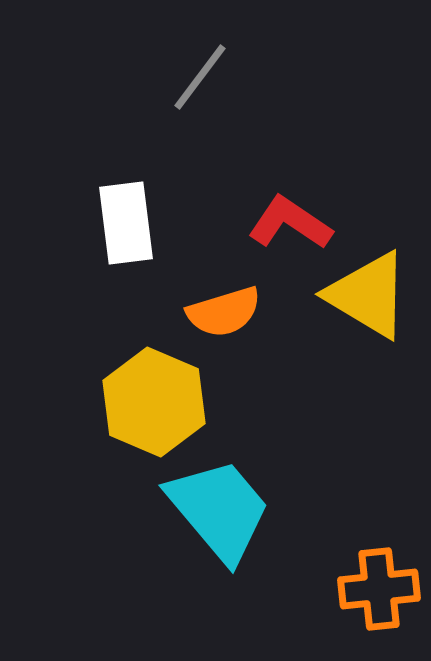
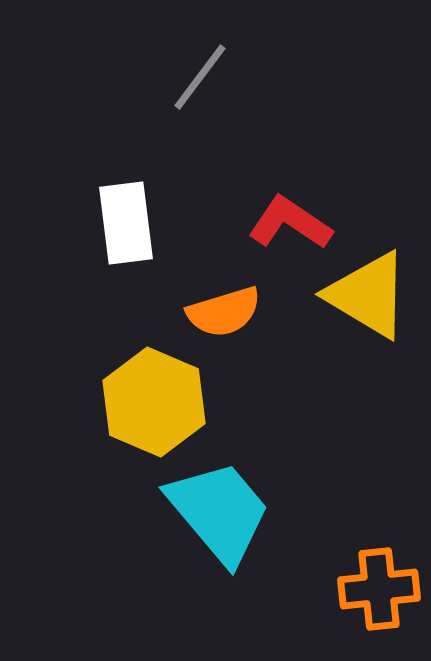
cyan trapezoid: moved 2 px down
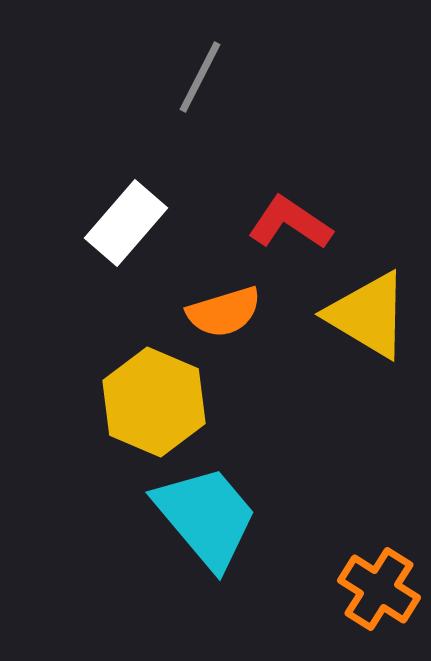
gray line: rotated 10 degrees counterclockwise
white rectangle: rotated 48 degrees clockwise
yellow triangle: moved 20 px down
cyan trapezoid: moved 13 px left, 5 px down
orange cross: rotated 38 degrees clockwise
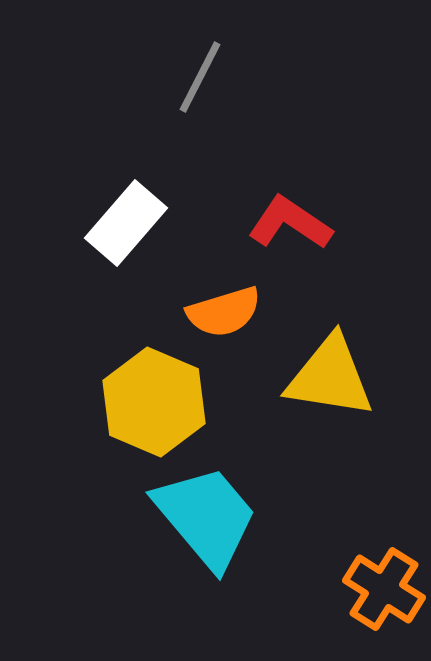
yellow triangle: moved 38 px left, 62 px down; rotated 22 degrees counterclockwise
orange cross: moved 5 px right
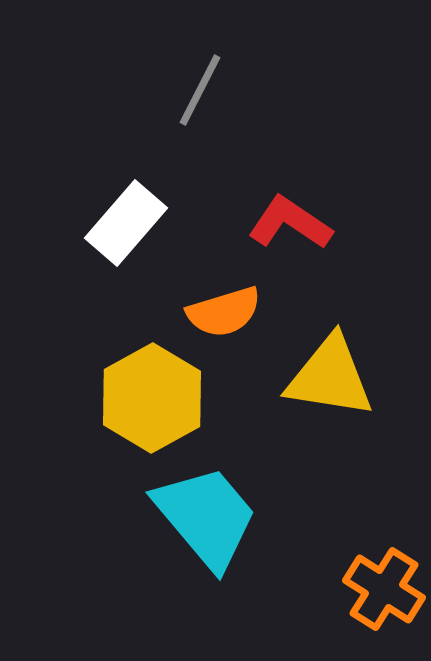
gray line: moved 13 px down
yellow hexagon: moved 2 px left, 4 px up; rotated 8 degrees clockwise
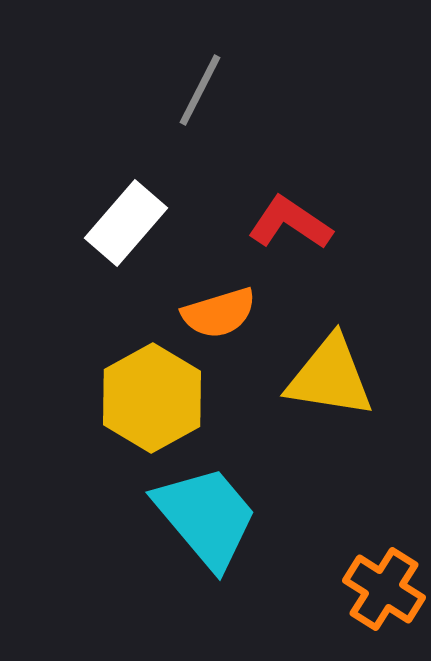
orange semicircle: moved 5 px left, 1 px down
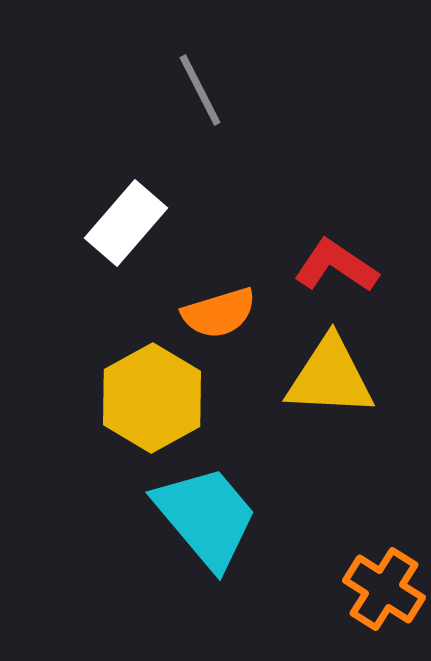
gray line: rotated 54 degrees counterclockwise
red L-shape: moved 46 px right, 43 px down
yellow triangle: rotated 6 degrees counterclockwise
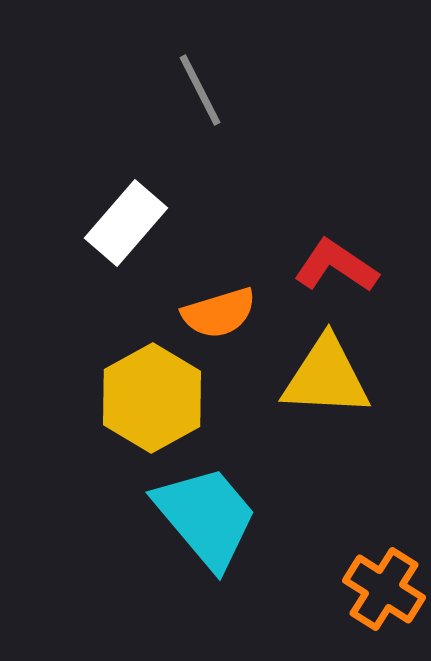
yellow triangle: moved 4 px left
